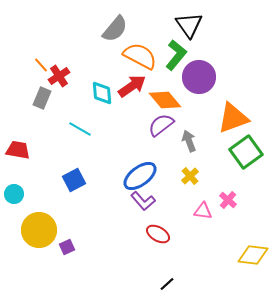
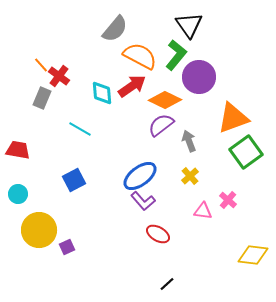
red cross: rotated 20 degrees counterclockwise
orange diamond: rotated 24 degrees counterclockwise
cyan circle: moved 4 px right
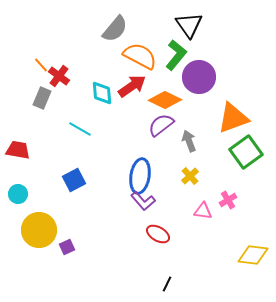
blue ellipse: rotated 44 degrees counterclockwise
pink cross: rotated 18 degrees clockwise
black line: rotated 21 degrees counterclockwise
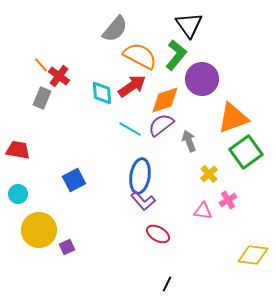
purple circle: moved 3 px right, 2 px down
orange diamond: rotated 44 degrees counterclockwise
cyan line: moved 50 px right
yellow cross: moved 19 px right, 2 px up
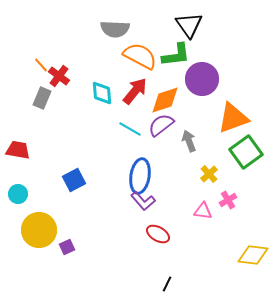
gray semicircle: rotated 52 degrees clockwise
green L-shape: rotated 44 degrees clockwise
red arrow: moved 3 px right, 5 px down; rotated 16 degrees counterclockwise
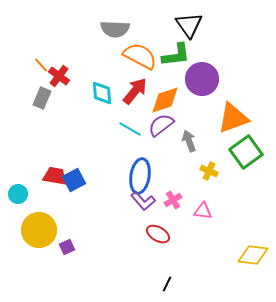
red trapezoid: moved 37 px right, 26 px down
yellow cross: moved 3 px up; rotated 24 degrees counterclockwise
pink cross: moved 55 px left
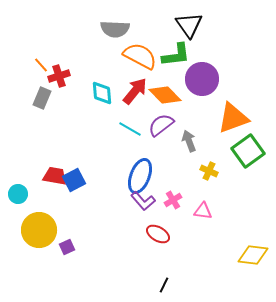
red cross: rotated 35 degrees clockwise
orange diamond: moved 5 px up; rotated 64 degrees clockwise
green square: moved 2 px right, 1 px up
blue ellipse: rotated 12 degrees clockwise
black line: moved 3 px left, 1 px down
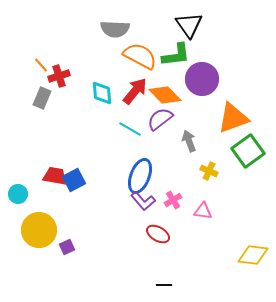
purple semicircle: moved 1 px left, 6 px up
black line: rotated 63 degrees clockwise
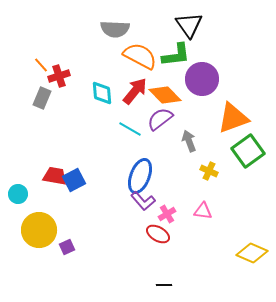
pink cross: moved 6 px left, 14 px down
yellow diamond: moved 1 px left, 2 px up; rotated 16 degrees clockwise
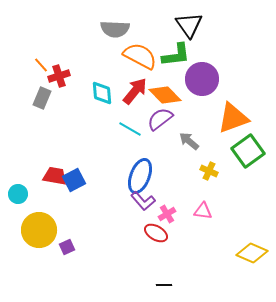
gray arrow: rotated 30 degrees counterclockwise
red ellipse: moved 2 px left, 1 px up
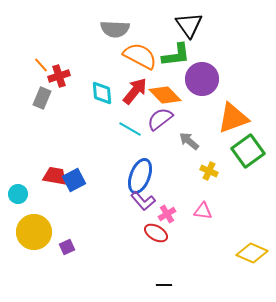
yellow circle: moved 5 px left, 2 px down
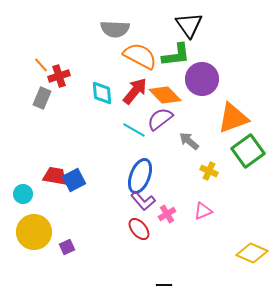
cyan line: moved 4 px right, 1 px down
cyan circle: moved 5 px right
pink triangle: rotated 30 degrees counterclockwise
red ellipse: moved 17 px left, 4 px up; rotated 20 degrees clockwise
